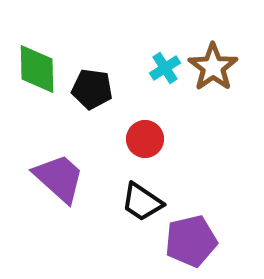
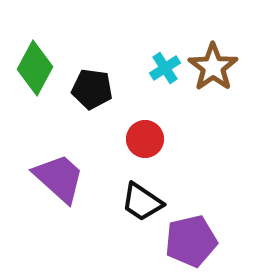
green diamond: moved 2 px left, 1 px up; rotated 30 degrees clockwise
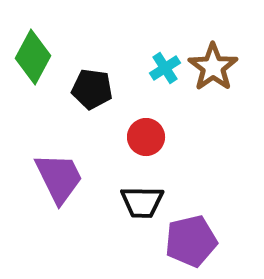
green diamond: moved 2 px left, 11 px up
red circle: moved 1 px right, 2 px up
purple trapezoid: rotated 22 degrees clockwise
black trapezoid: rotated 33 degrees counterclockwise
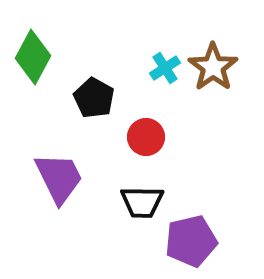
black pentagon: moved 2 px right, 9 px down; rotated 21 degrees clockwise
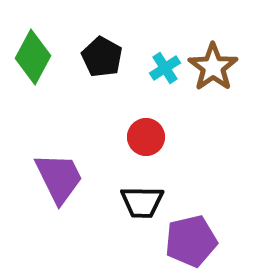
black pentagon: moved 8 px right, 41 px up
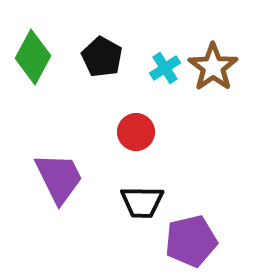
red circle: moved 10 px left, 5 px up
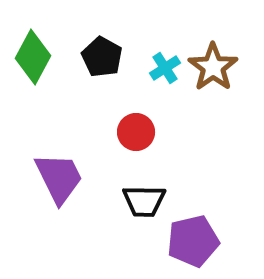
black trapezoid: moved 2 px right, 1 px up
purple pentagon: moved 2 px right
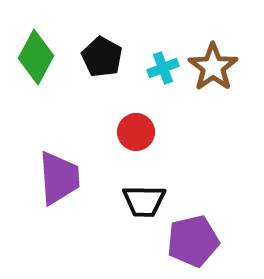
green diamond: moved 3 px right
cyan cross: moved 2 px left; rotated 12 degrees clockwise
purple trapezoid: rotated 22 degrees clockwise
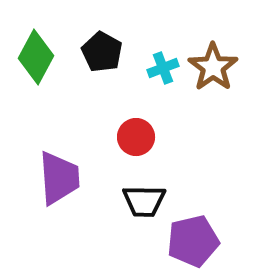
black pentagon: moved 5 px up
red circle: moved 5 px down
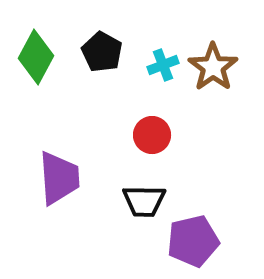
cyan cross: moved 3 px up
red circle: moved 16 px right, 2 px up
